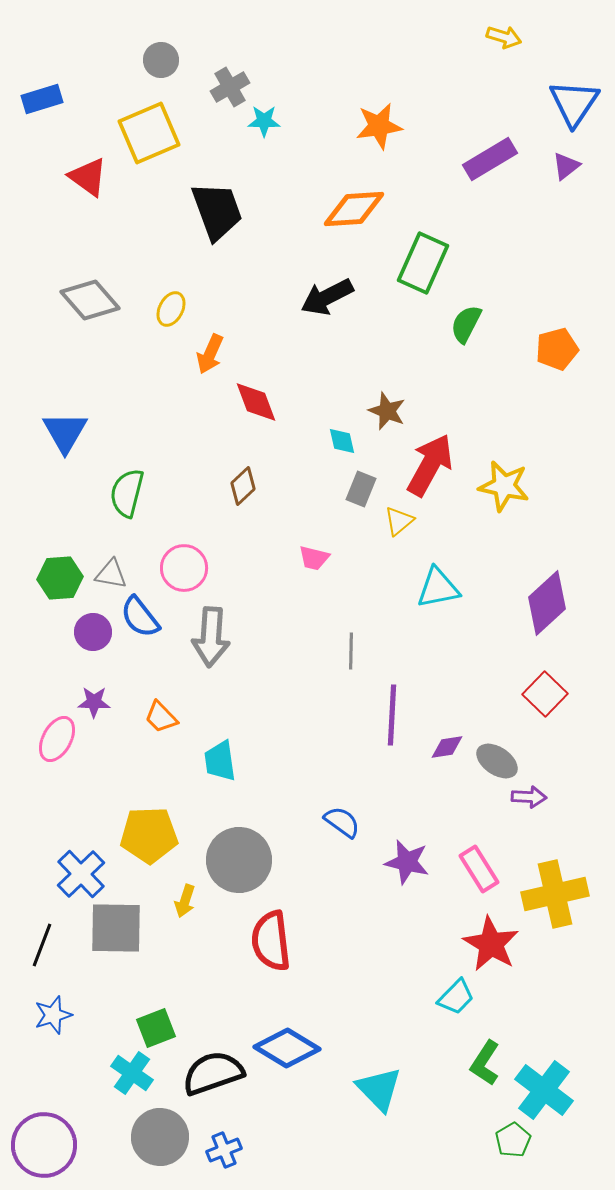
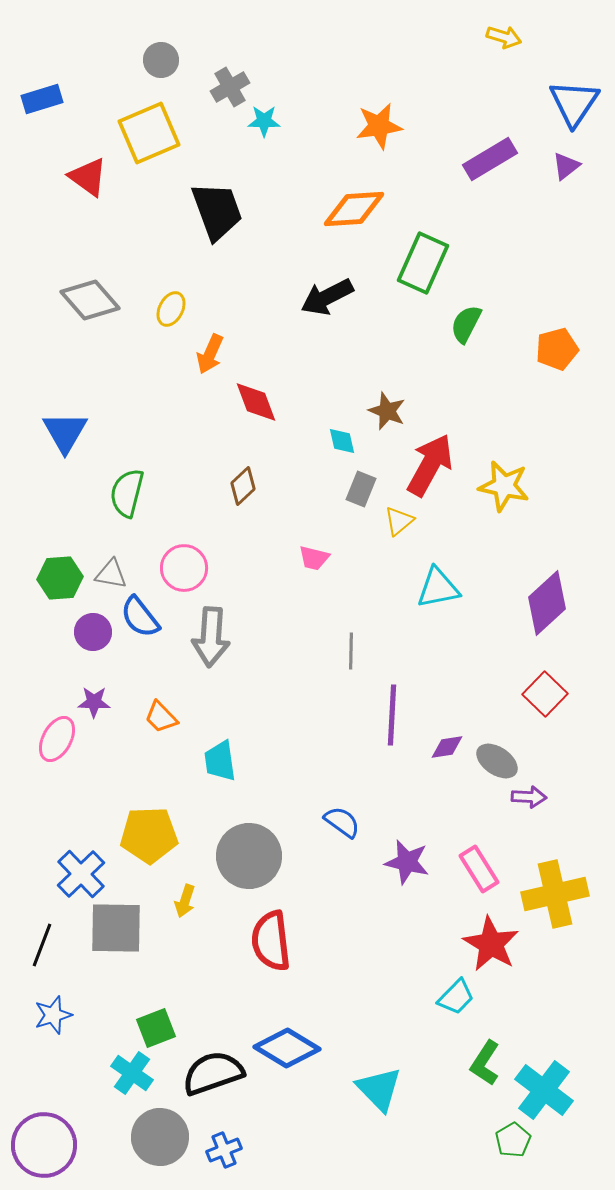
gray circle at (239, 860): moved 10 px right, 4 px up
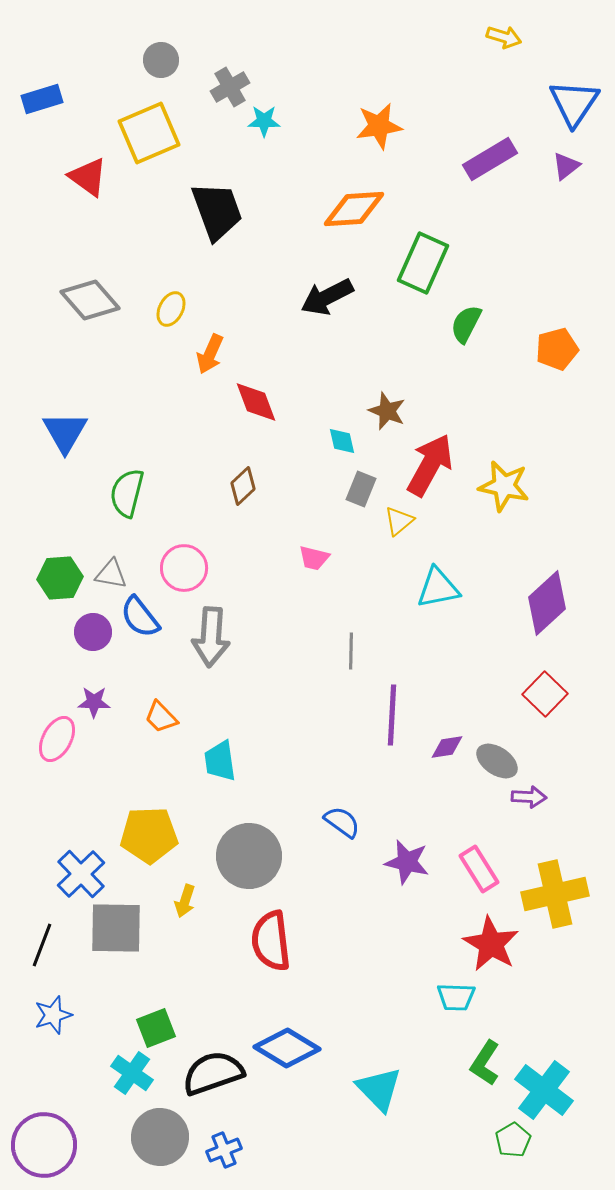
cyan trapezoid at (456, 997): rotated 48 degrees clockwise
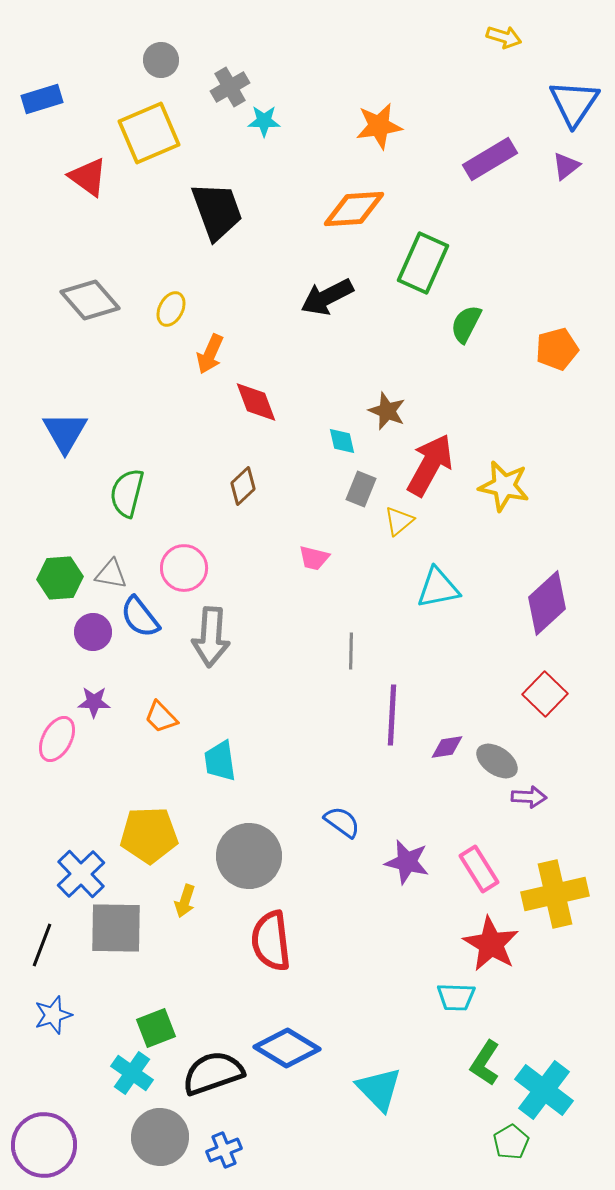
green pentagon at (513, 1140): moved 2 px left, 2 px down
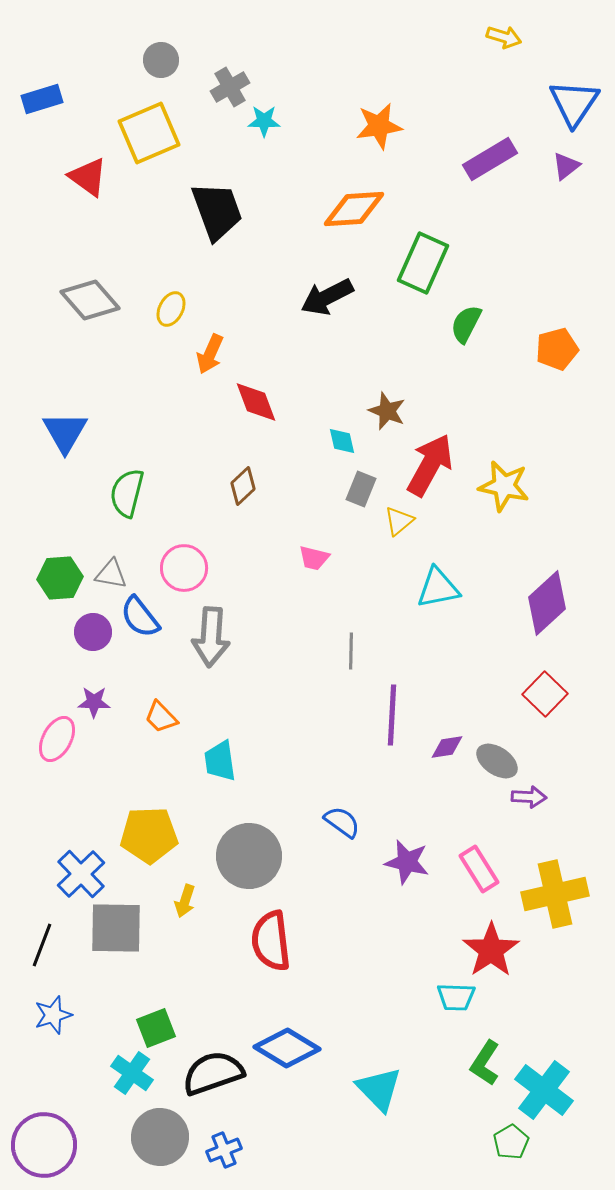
red star at (491, 944): moved 6 px down; rotated 8 degrees clockwise
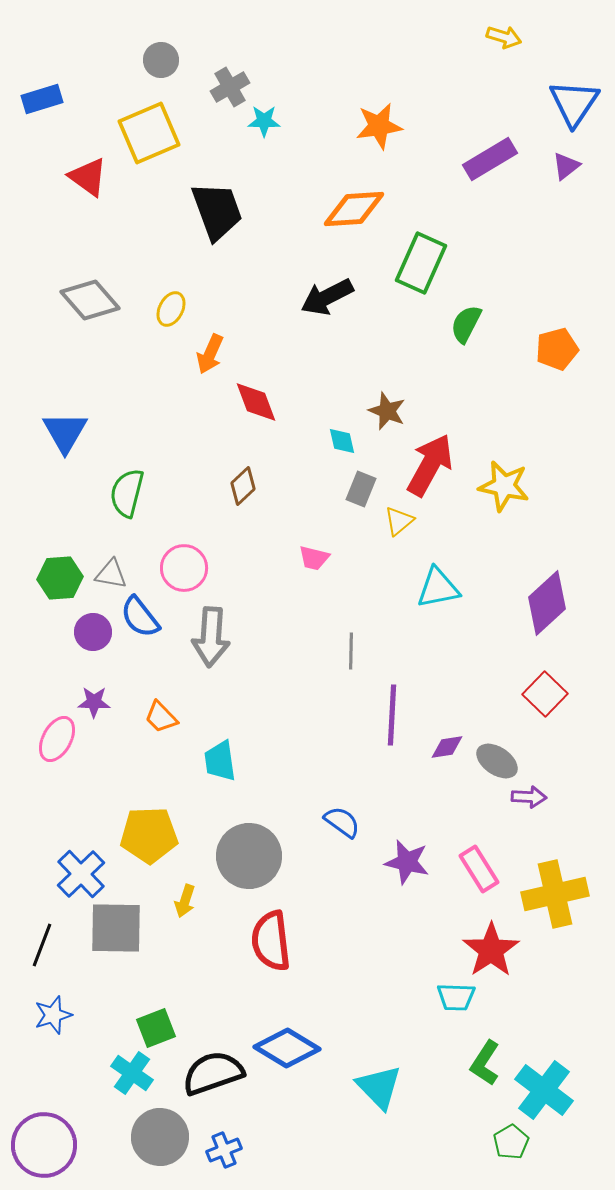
green rectangle at (423, 263): moved 2 px left
cyan triangle at (379, 1089): moved 2 px up
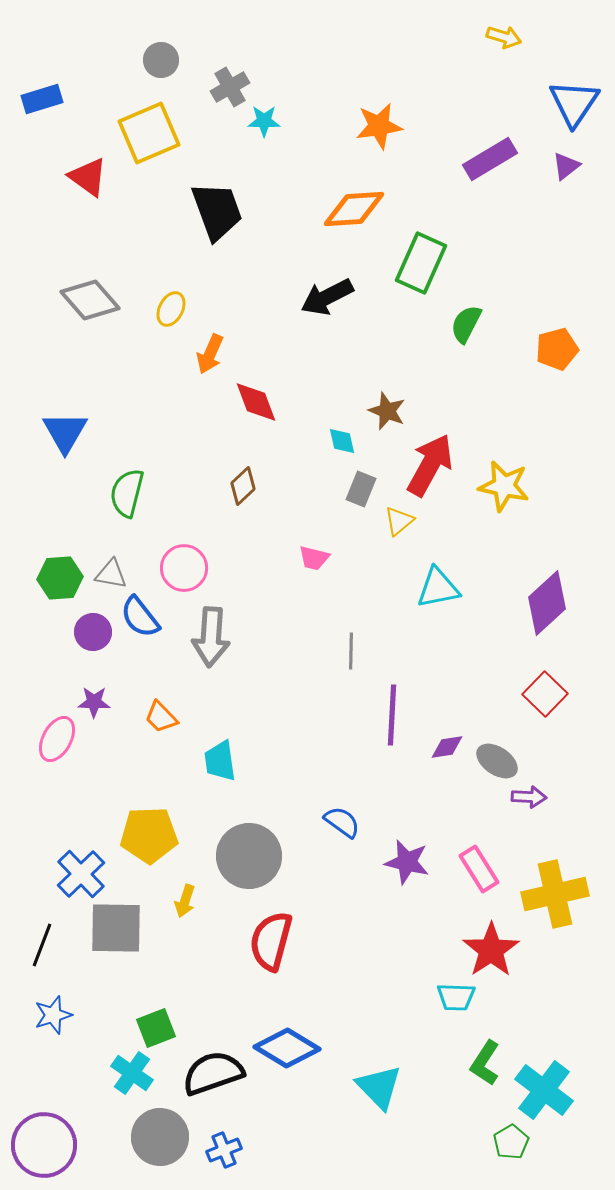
red semicircle at (271, 941): rotated 22 degrees clockwise
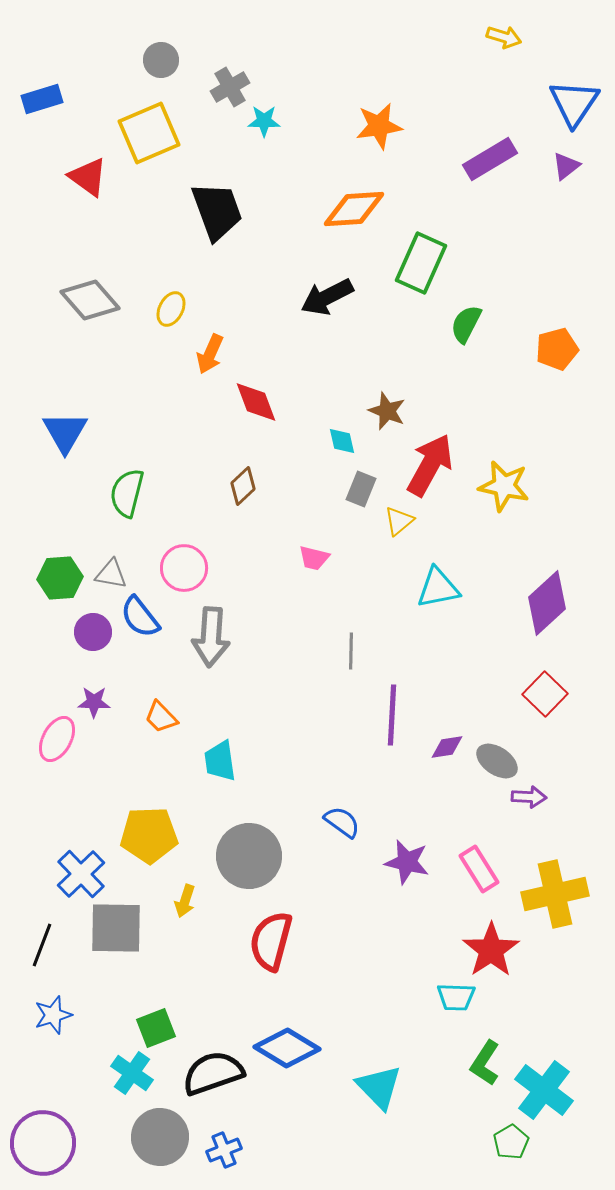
purple circle at (44, 1145): moved 1 px left, 2 px up
